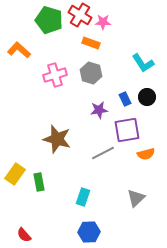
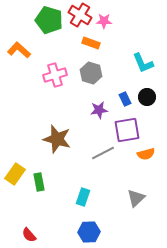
pink star: moved 1 px right, 1 px up
cyan L-shape: rotated 10 degrees clockwise
red semicircle: moved 5 px right
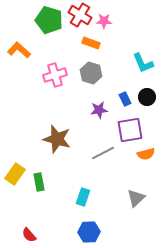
purple square: moved 3 px right
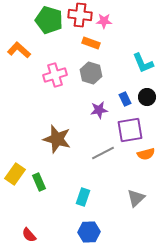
red cross: rotated 25 degrees counterclockwise
green rectangle: rotated 12 degrees counterclockwise
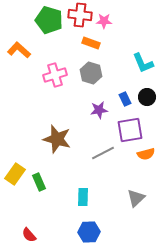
cyan rectangle: rotated 18 degrees counterclockwise
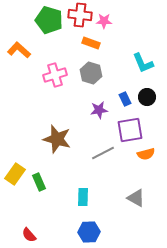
gray triangle: rotated 48 degrees counterclockwise
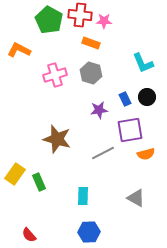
green pentagon: rotated 12 degrees clockwise
orange L-shape: rotated 15 degrees counterclockwise
cyan rectangle: moved 1 px up
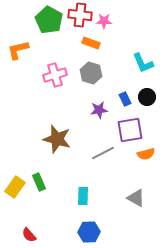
orange L-shape: moved 1 px left; rotated 40 degrees counterclockwise
yellow rectangle: moved 13 px down
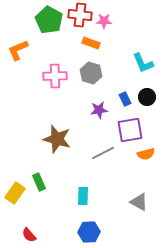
orange L-shape: rotated 10 degrees counterclockwise
pink cross: moved 1 px down; rotated 15 degrees clockwise
yellow rectangle: moved 6 px down
gray triangle: moved 3 px right, 4 px down
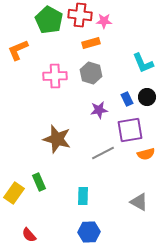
orange rectangle: rotated 36 degrees counterclockwise
blue rectangle: moved 2 px right
yellow rectangle: moved 1 px left
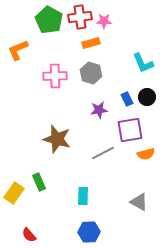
red cross: moved 2 px down; rotated 15 degrees counterclockwise
